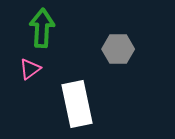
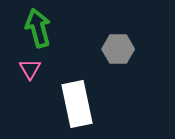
green arrow: moved 4 px left; rotated 18 degrees counterclockwise
pink triangle: rotated 25 degrees counterclockwise
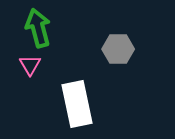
pink triangle: moved 4 px up
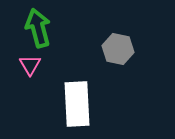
gray hexagon: rotated 12 degrees clockwise
white rectangle: rotated 9 degrees clockwise
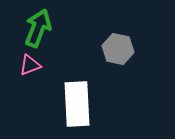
green arrow: rotated 36 degrees clockwise
pink triangle: rotated 40 degrees clockwise
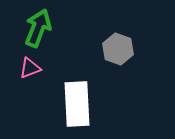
gray hexagon: rotated 8 degrees clockwise
pink triangle: moved 3 px down
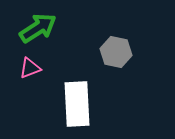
green arrow: rotated 36 degrees clockwise
gray hexagon: moved 2 px left, 3 px down; rotated 8 degrees counterclockwise
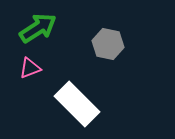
gray hexagon: moved 8 px left, 8 px up
white rectangle: rotated 42 degrees counterclockwise
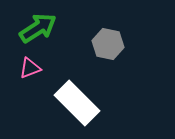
white rectangle: moved 1 px up
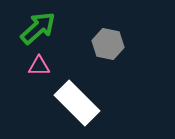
green arrow: rotated 9 degrees counterclockwise
pink triangle: moved 9 px right, 2 px up; rotated 20 degrees clockwise
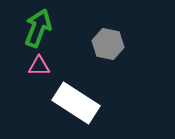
green arrow: rotated 27 degrees counterclockwise
white rectangle: moved 1 px left; rotated 12 degrees counterclockwise
